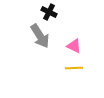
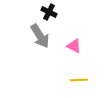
yellow line: moved 5 px right, 12 px down
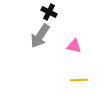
gray arrow: rotated 65 degrees clockwise
pink triangle: rotated 14 degrees counterclockwise
